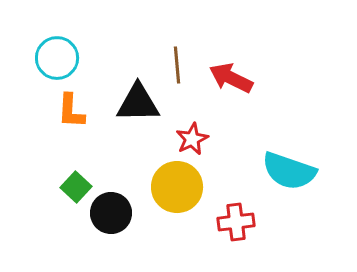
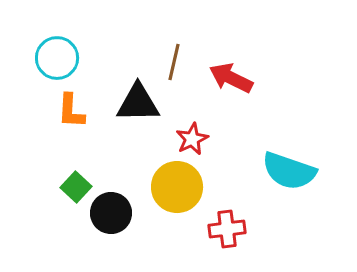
brown line: moved 3 px left, 3 px up; rotated 18 degrees clockwise
red cross: moved 9 px left, 7 px down
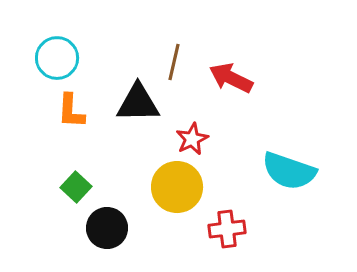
black circle: moved 4 px left, 15 px down
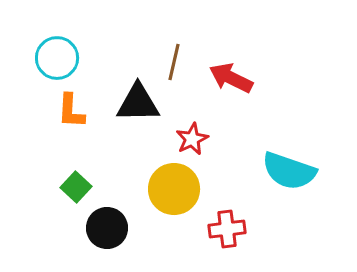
yellow circle: moved 3 px left, 2 px down
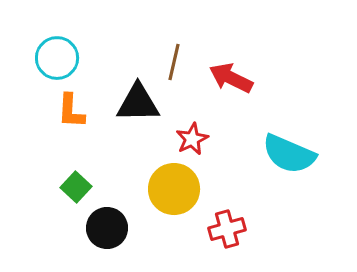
cyan semicircle: moved 17 px up; rotated 4 degrees clockwise
red cross: rotated 9 degrees counterclockwise
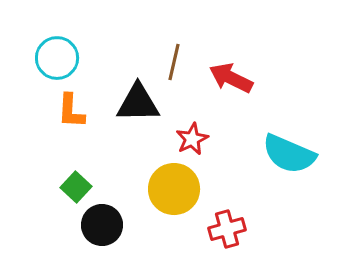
black circle: moved 5 px left, 3 px up
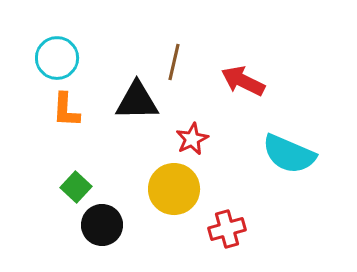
red arrow: moved 12 px right, 3 px down
black triangle: moved 1 px left, 2 px up
orange L-shape: moved 5 px left, 1 px up
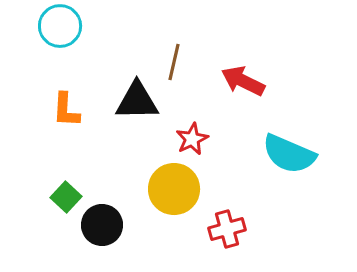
cyan circle: moved 3 px right, 32 px up
green square: moved 10 px left, 10 px down
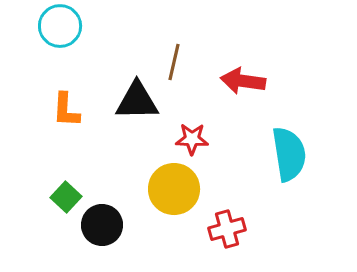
red arrow: rotated 18 degrees counterclockwise
red star: rotated 28 degrees clockwise
cyan semicircle: rotated 122 degrees counterclockwise
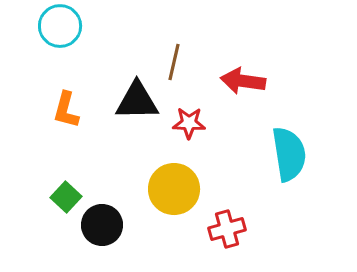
orange L-shape: rotated 12 degrees clockwise
red star: moved 3 px left, 16 px up
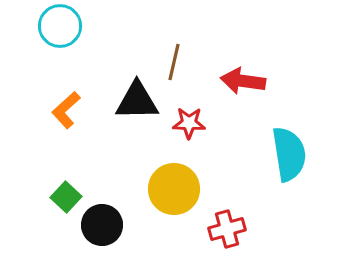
orange L-shape: rotated 33 degrees clockwise
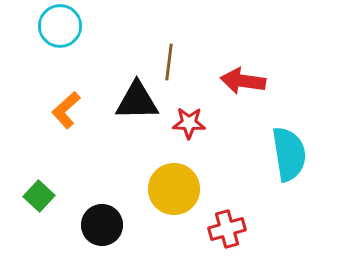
brown line: moved 5 px left; rotated 6 degrees counterclockwise
green square: moved 27 px left, 1 px up
